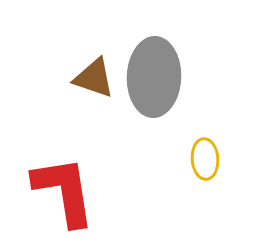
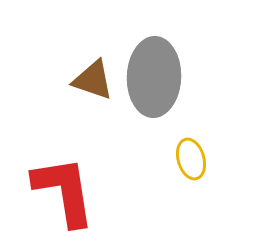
brown triangle: moved 1 px left, 2 px down
yellow ellipse: moved 14 px left; rotated 12 degrees counterclockwise
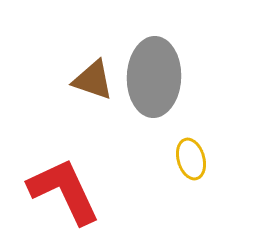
red L-shape: rotated 16 degrees counterclockwise
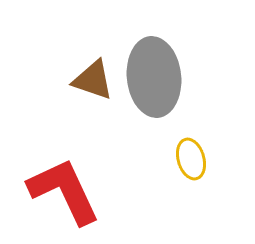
gray ellipse: rotated 8 degrees counterclockwise
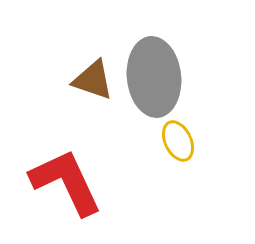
yellow ellipse: moved 13 px left, 18 px up; rotated 9 degrees counterclockwise
red L-shape: moved 2 px right, 9 px up
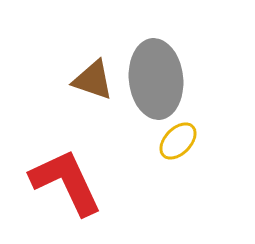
gray ellipse: moved 2 px right, 2 px down
yellow ellipse: rotated 69 degrees clockwise
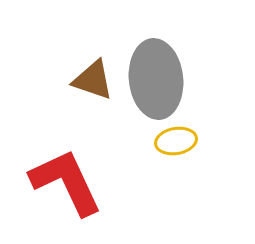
yellow ellipse: moved 2 px left; rotated 36 degrees clockwise
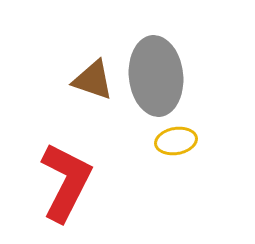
gray ellipse: moved 3 px up
red L-shape: rotated 52 degrees clockwise
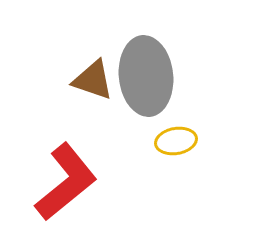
gray ellipse: moved 10 px left
red L-shape: rotated 24 degrees clockwise
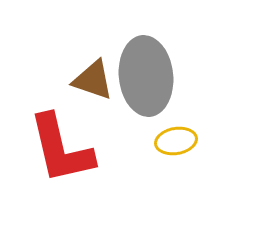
red L-shape: moved 5 px left, 33 px up; rotated 116 degrees clockwise
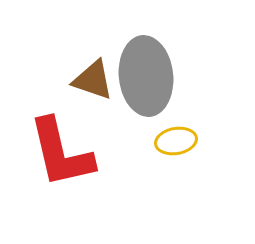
red L-shape: moved 4 px down
